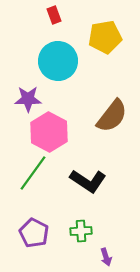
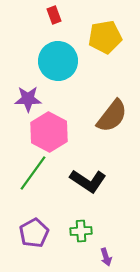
purple pentagon: rotated 16 degrees clockwise
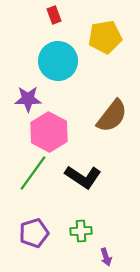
black L-shape: moved 5 px left, 4 px up
purple pentagon: rotated 12 degrees clockwise
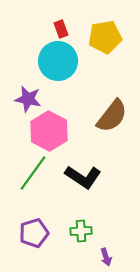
red rectangle: moved 7 px right, 14 px down
purple star: rotated 12 degrees clockwise
pink hexagon: moved 1 px up
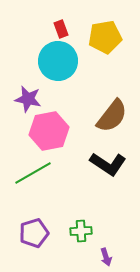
pink hexagon: rotated 21 degrees clockwise
green line: rotated 24 degrees clockwise
black L-shape: moved 25 px right, 13 px up
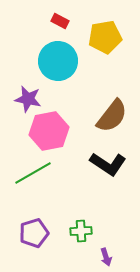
red rectangle: moved 1 px left, 8 px up; rotated 42 degrees counterclockwise
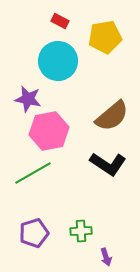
brown semicircle: rotated 12 degrees clockwise
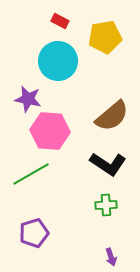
pink hexagon: moved 1 px right; rotated 15 degrees clockwise
green line: moved 2 px left, 1 px down
green cross: moved 25 px right, 26 px up
purple arrow: moved 5 px right
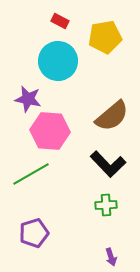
black L-shape: rotated 12 degrees clockwise
